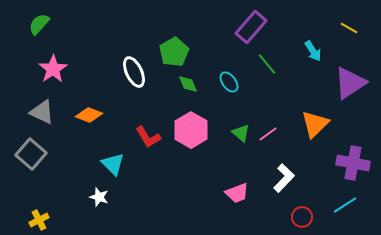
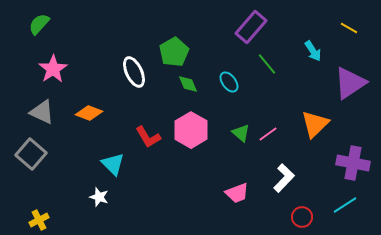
orange diamond: moved 2 px up
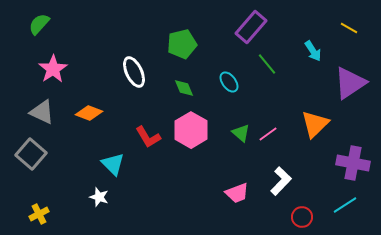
green pentagon: moved 8 px right, 8 px up; rotated 16 degrees clockwise
green diamond: moved 4 px left, 4 px down
white L-shape: moved 3 px left, 3 px down
yellow cross: moved 6 px up
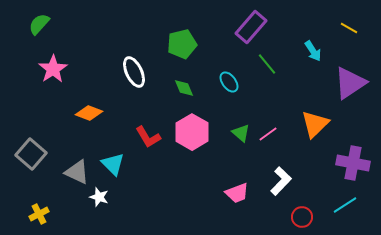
gray triangle: moved 35 px right, 60 px down
pink hexagon: moved 1 px right, 2 px down
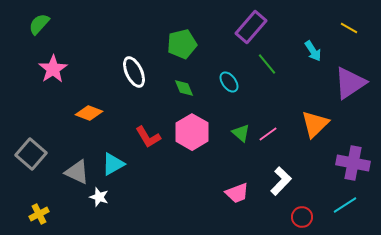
cyan triangle: rotated 45 degrees clockwise
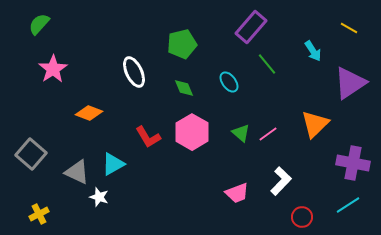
cyan line: moved 3 px right
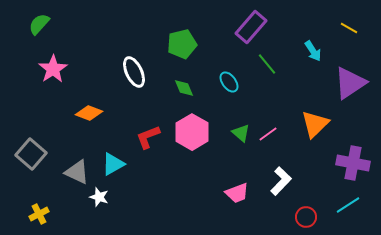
red L-shape: rotated 100 degrees clockwise
red circle: moved 4 px right
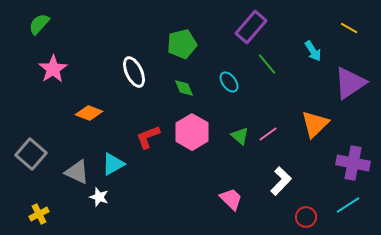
green triangle: moved 1 px left, 3 px down
pink trapezoid: moved 6 px left, 6 px down; rotated 115 degrees counterclockwise
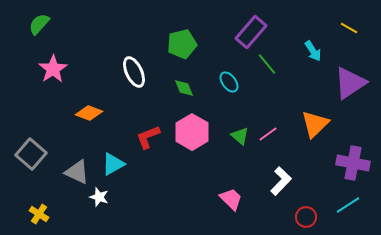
purple rectangle: moved 5 px down
yellow cross: rotated 30 degrees counterclockwise
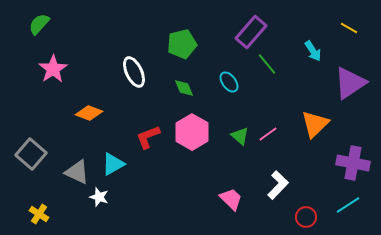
white L-shape: moved 3 px left, 4 px down
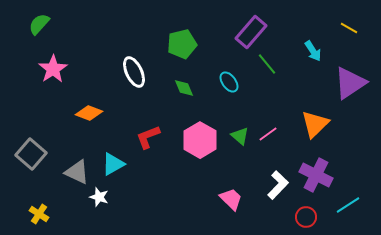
pink hexagon: moved 8 px right, 8 px down
purple cross: moved 37 px left, 12 px down; rotated 16 degrees clockwise
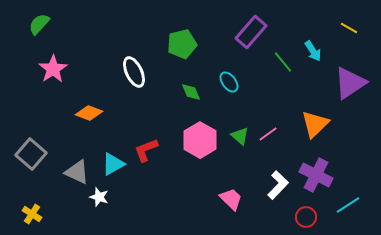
green line: moved 16 px right, 2 px up
green diamond: moved 7 px right, 4 px down
red L-shape: moved 2 px left, 13 px down
yellow cross: moved 7 px left
